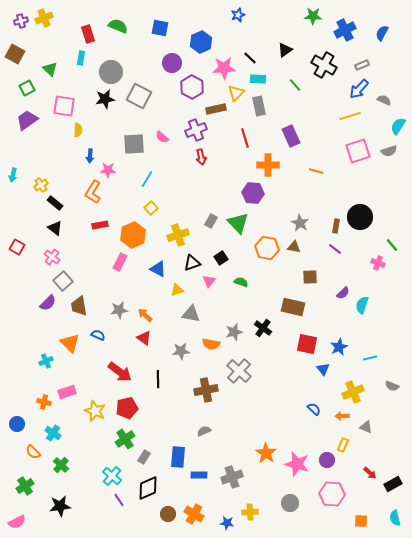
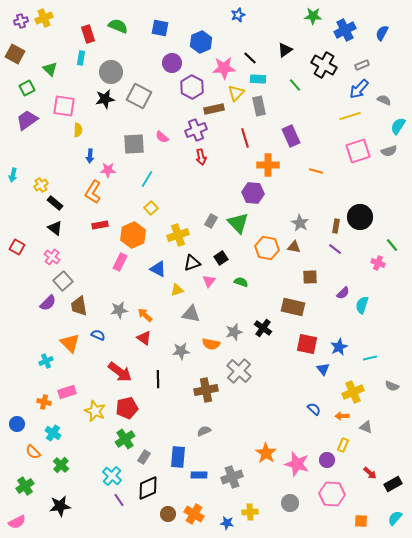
brown rectangle at (216, 109): moved 2 px left
cyan semicircle at (395, 518): rotated 56 degrees clockwise
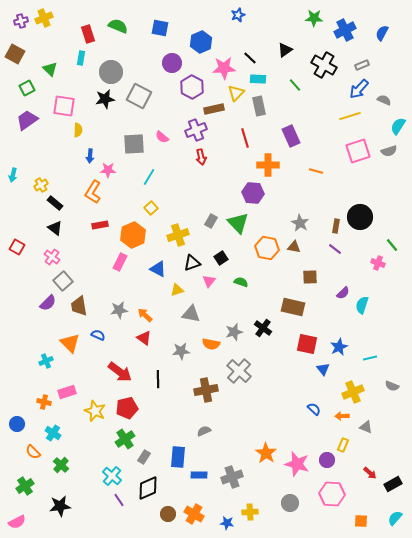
green star at (313, 16): moved 1 px right, 2 px down
cyan line at (147, 179): moved 2 px right, 2 px up
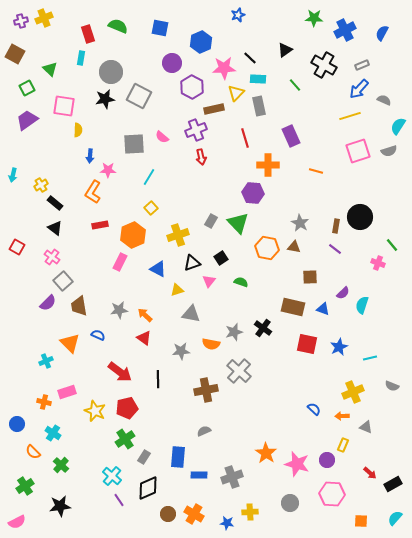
blue triangle at (323, 369): moved 60 px up; rotated 32 degrees counterclockwise
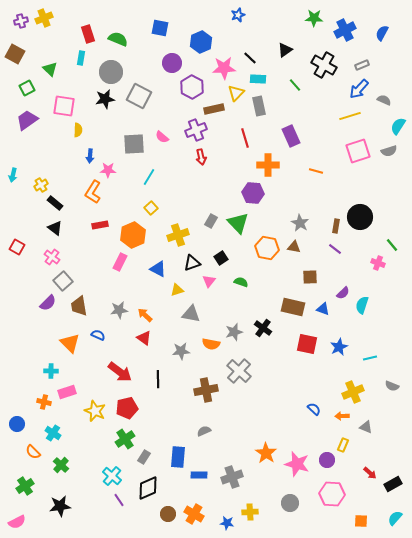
green semicircle at (118, 26): moved 13 px down
cyan cross at (46, 361): moved 5 px right, 10 px down; rotated 24 degrees clockwise
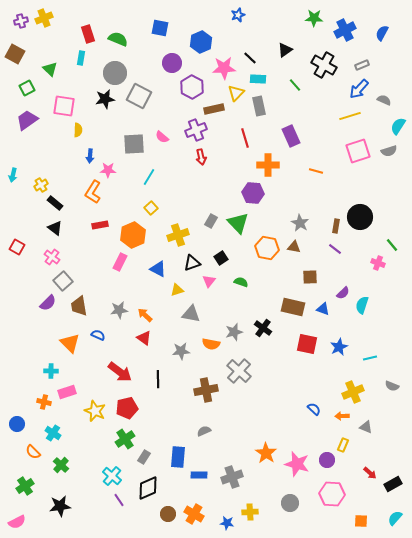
gray circle at (111, 72): moved 4 px right, 1 px down
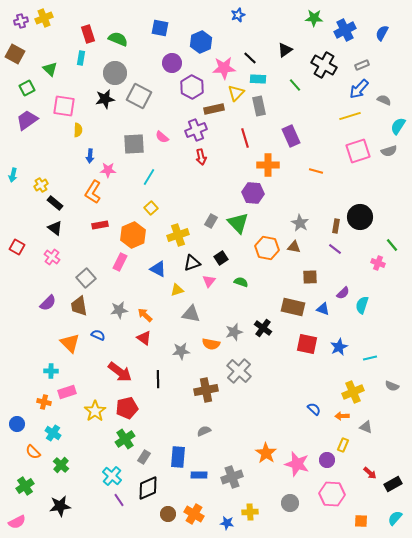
gray square at (63, 281): moved 23 px right, 3 px up
yellow star at (95, 411): rotated 15 degrees clockwise
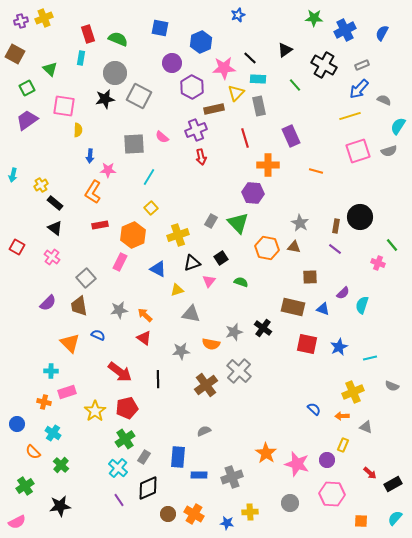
brown cross at (206, 390): moved 5 px up; rotated 25 degrees counterclockwise
cyan cross at (112, 476): moved 6 px right, 8 px up
